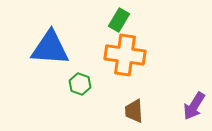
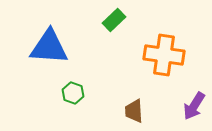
green rectangle: moved 5 px left; rotated 15 degrees clockwise
blue triangle: moved 1 px left, 1 px up
orange cross: moved 39 px right
green hexagon: moved 7 px left, 9 px down
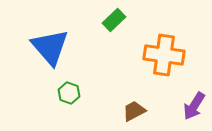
blue triangle: moved 1 px right; rotated 45 degrees clockwise
green hexagon: moved 4 px left
brown trapezoid: rotated 65 degrees clockwise
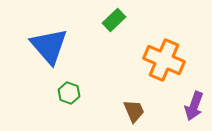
blue triangle: moved 1 px left, 1 px up
orange cross: moved 5 px down; rotated 15 degrees clockwise
purple arrow: rotated 12 degrees counterclockwise
brown trapezoid: rotated 95 degrees clockwise
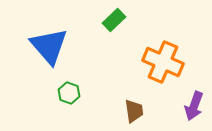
orange cross: moved 1 px left, 2 px down
brown trapezoid: rotated 15 degrees clockwise
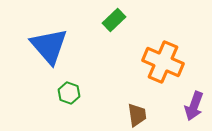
brown trapezoid: moved 3 px right, 4 px down
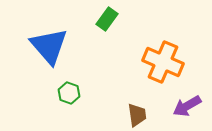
green rectangle: moved 7 px left, 1 px up; rotated 10 degrees counterclockwise
purple arrow: moved 7 px left; rotated 40 degrees clockwise
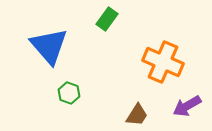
brown trapezoid: rotated 40 degrees clockwise
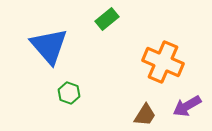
green rectangle: rotated 15 degrees clockwise
brown trapezoid: moved 8 px right
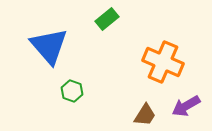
green hexagon: moved 3 px right, 2 px up
purple arrow: moved 1 px left
